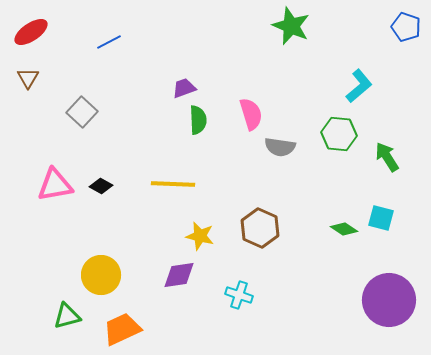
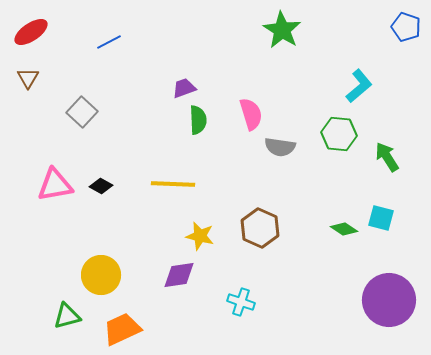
green star: moved 9 px left, 4 px down; rotated 9 degrees clockwise
cyan cross: moved 2 px right, 7 px down
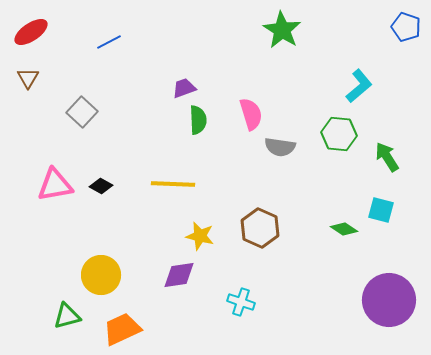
cyan square: moved 8 px up
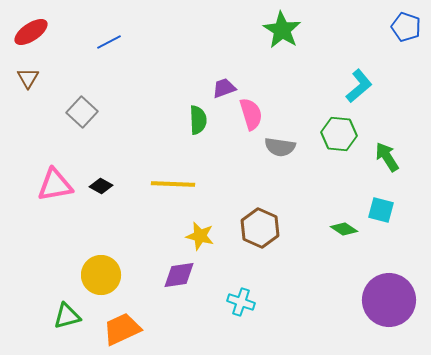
purple trapezoid: moved 40 px right
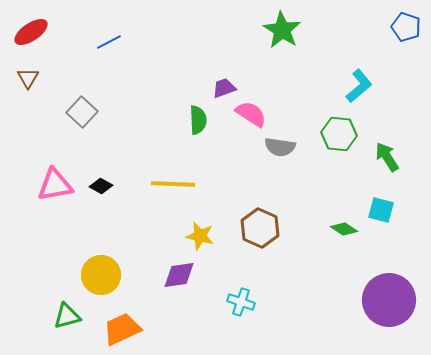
pink semicircle: rotated 40 degrees counterclockwise
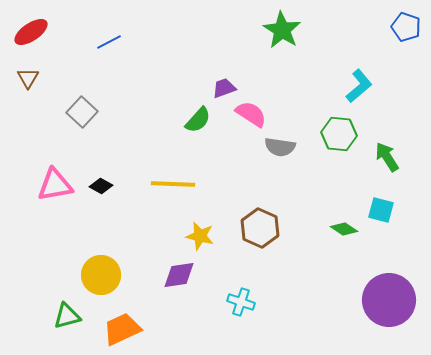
green semicircle: rotated 44 degrees clockwise
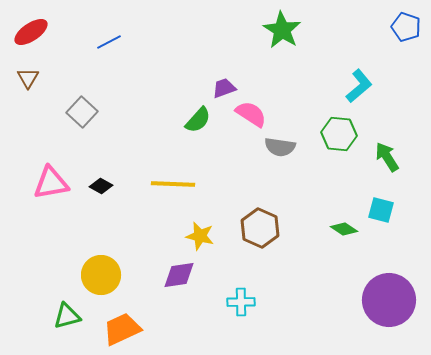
pink triangle: moved 4 px left, 2 px up
cyan cross: rotated 20 degrees counterclockwise
